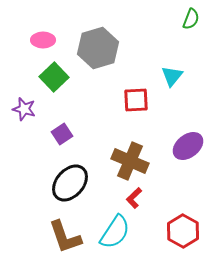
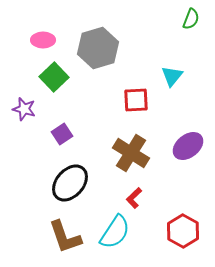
brown cross: moved 1 px right, 8 px up; rotated 9 degrees clockwise
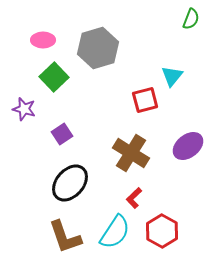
red square: moved 9 px right; rotated 12 degrees counterclockwise
red hexagon: moved 21 px left
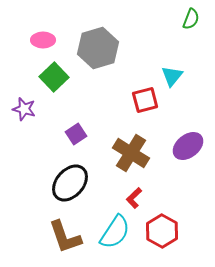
purple square: moved 14 px right
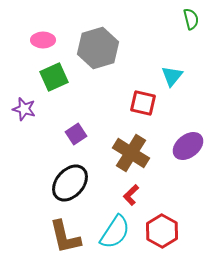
green semicircle: rotated 35 degrees counterclockwise
green square: rotated 20 degrees clockwise
red square: moved 2 px left, 3 px down; rotated 28 degrees clockwise
red L-shape: moved 3 px left, 3 px up
brown L-shape: rotated 6 degrees clockwise
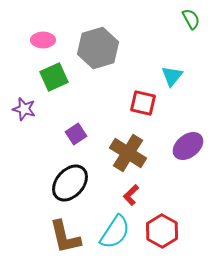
green semicircle: rotated 15 degrees counterclockwise
brown cross: moved 3 px left
